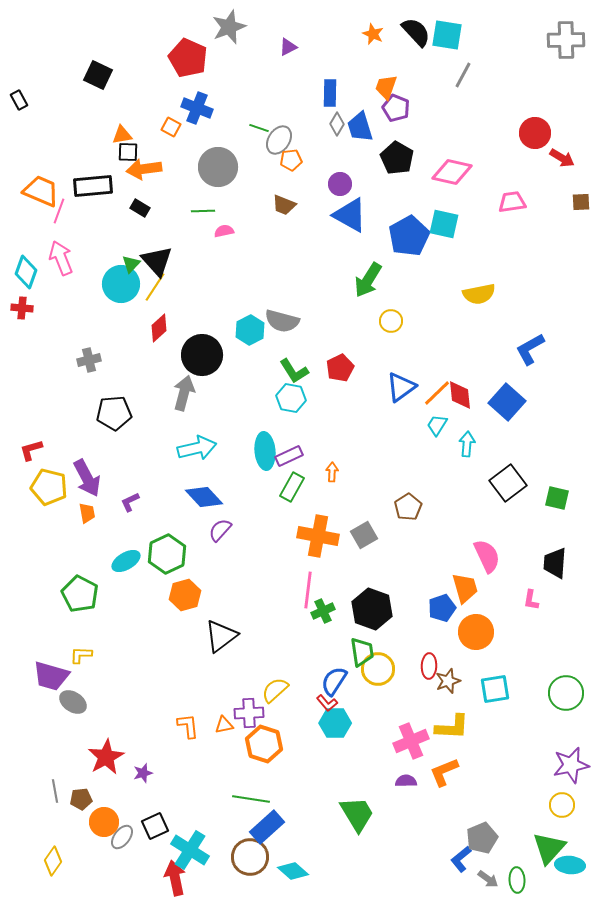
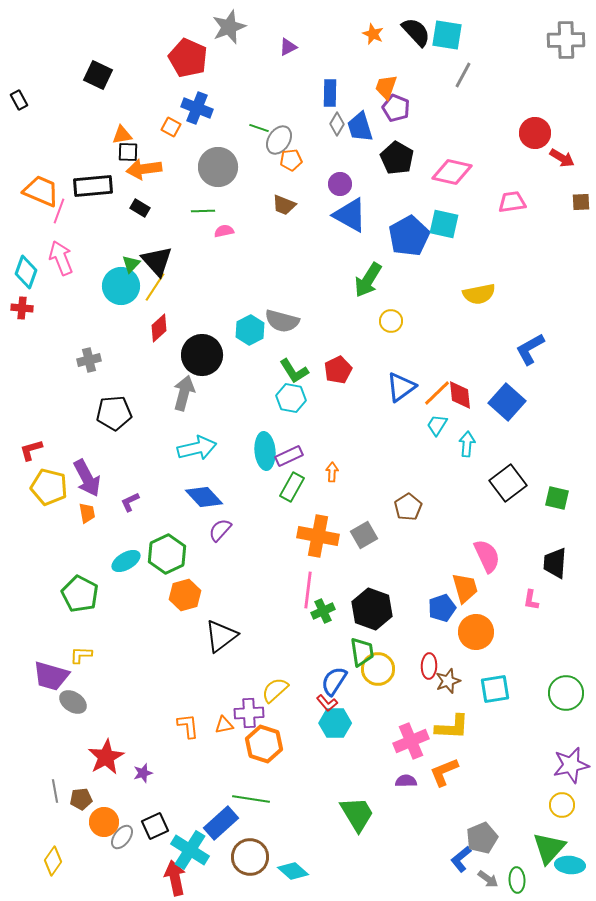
cyan circle at (121, 284): moved 2 px down
red pentagon at (340, 368): moved 2 px left, 2 px down
blue rectangle at (267, 827): moved 46 px left, 4 px up
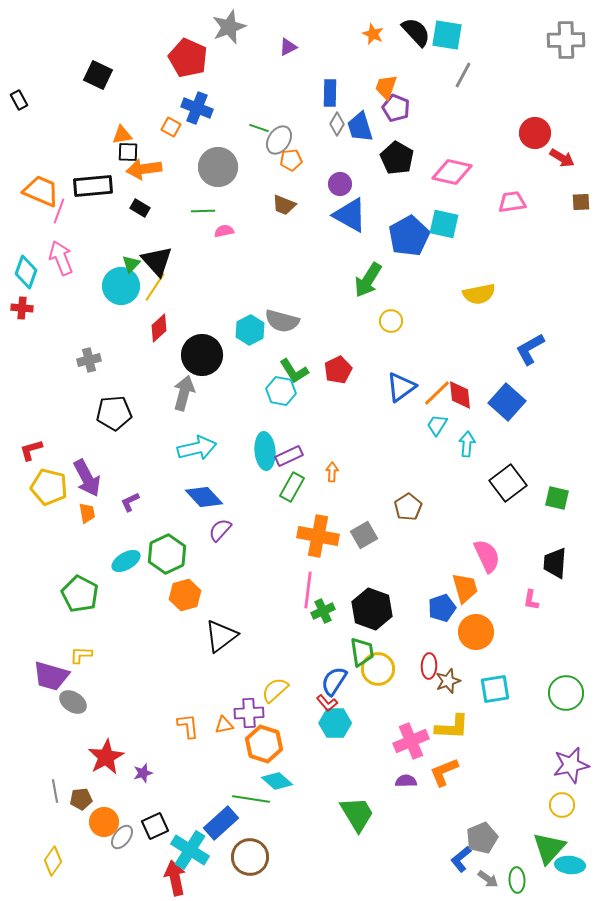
cyan hexagon at (291, 398): moved 10 px left, 7 px up
cyan diamond at (293, 871): moved 16 px left, 90 px up
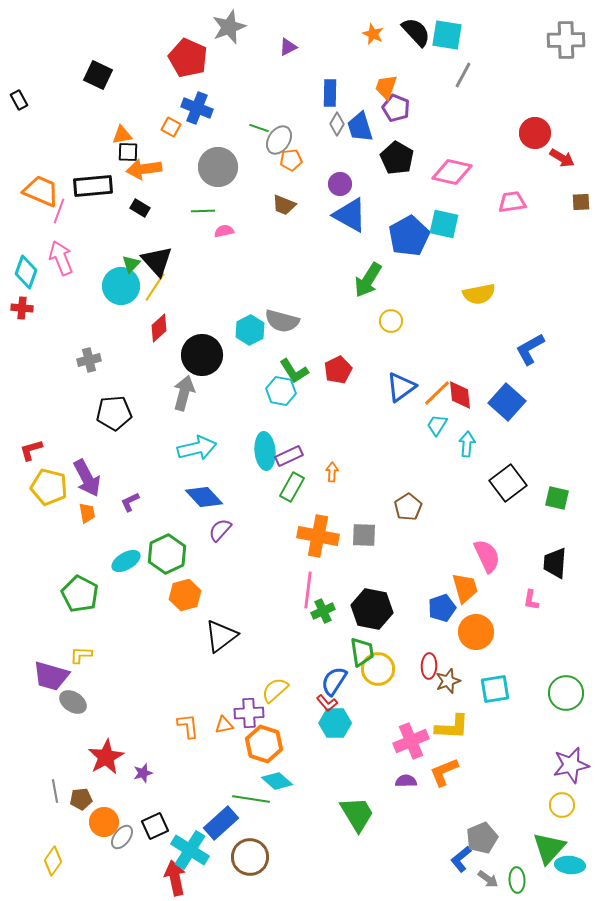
gray square at (364, 535): rotated 32 degrees clockwise
black hexagon at (372, 609): rotated 9 degrees counterclockwise
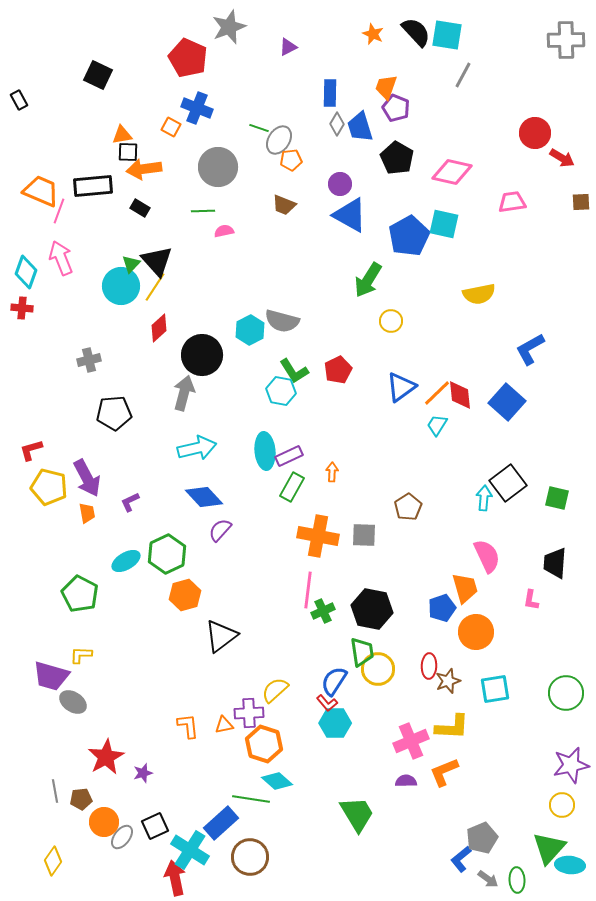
cyan arrow at (467, 444): moved 17 px right, 54 px down
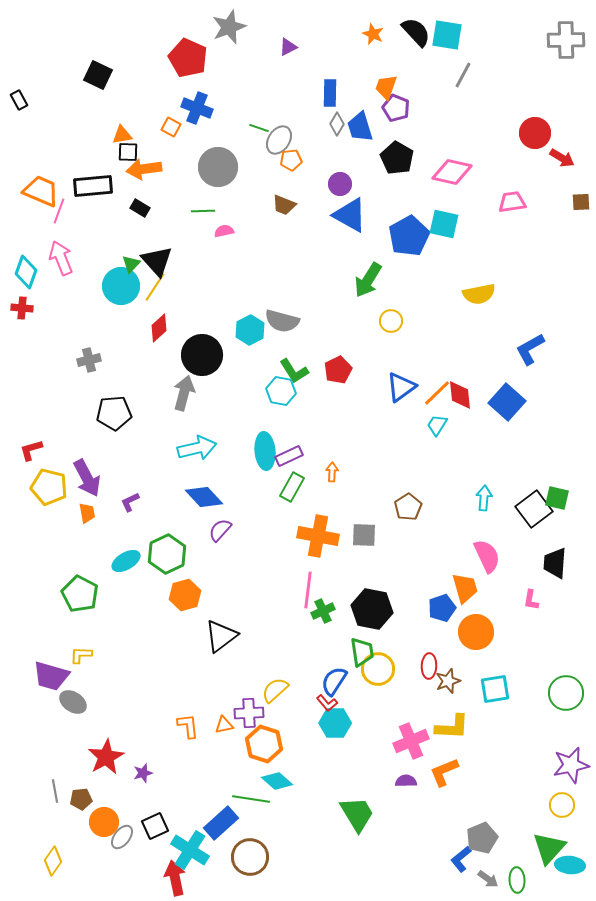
black square at (508, 483): moved 26 px right, 26 px down
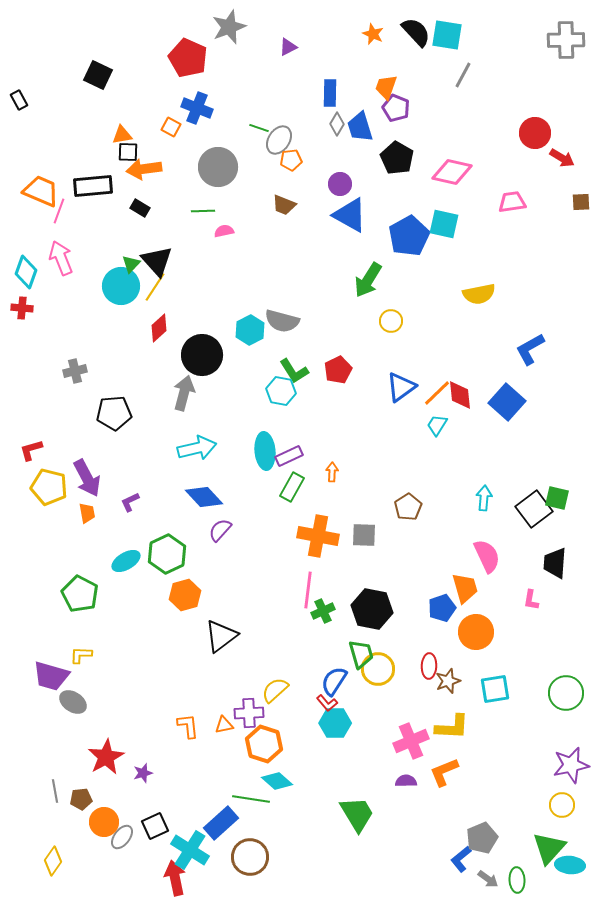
gray cross at (89, 360): moved 14 px left, 11 px down
green trapezoid at (362, 652): moved 1 px left, 2 px down; rotated 8 degrees counterclockwise
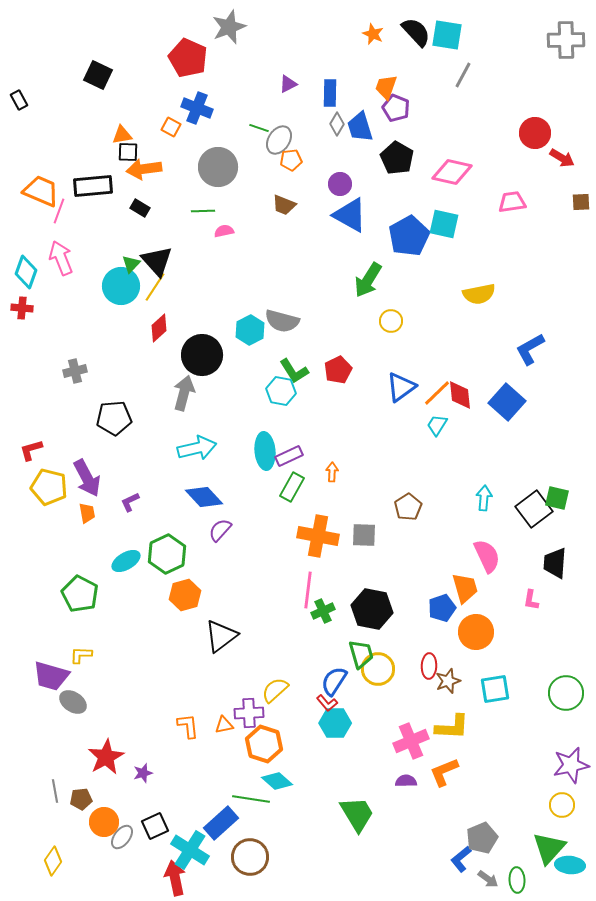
purple triangle at (288, 47): moved 37 px down
black pentagon at (114, 413): moved 5 px down
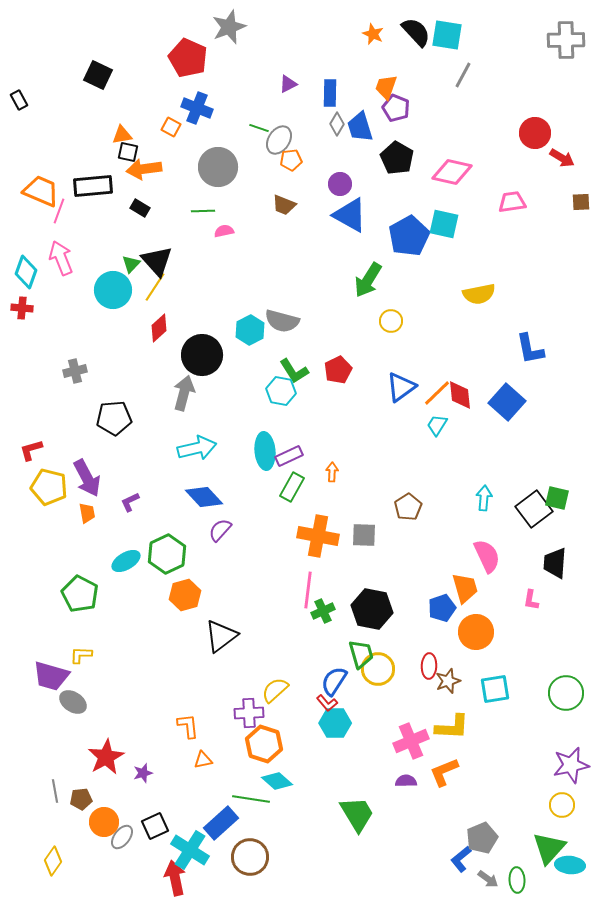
black square at (128, 152): rotated 10 degrees clockwise
cyan circle at (121, 286): moved 8 px left, 4 px down
blue L-shape at (530, 349): rotated 72 degrees counterclockwise
orange triangle at (224, 725): moved 21 px left, 35 px down
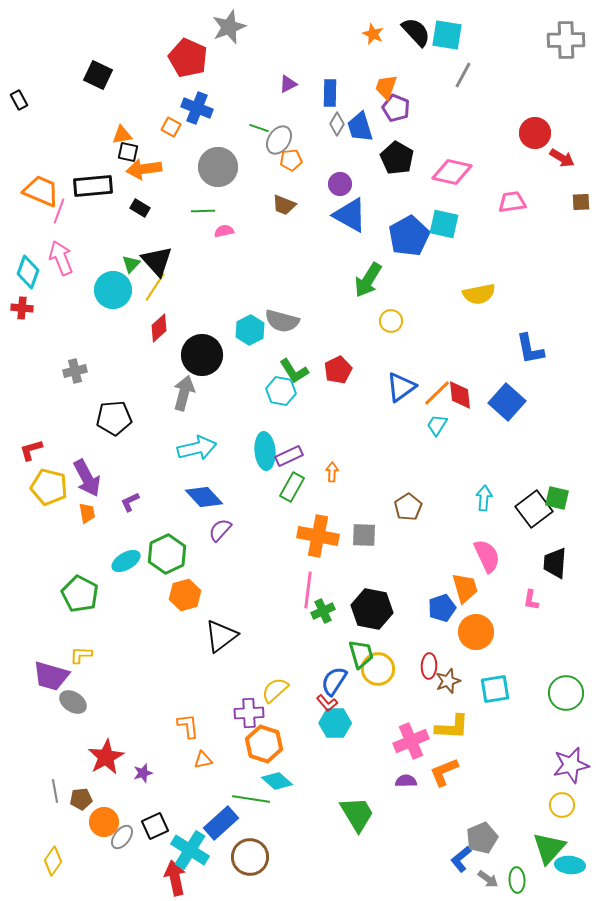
cyan diamond at (26, 272): moved 2 px right
